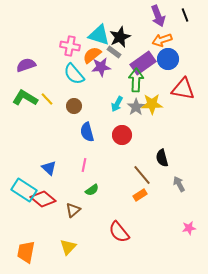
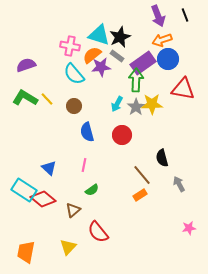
gray rectangle: moved 3 px right, 4 px down
red semicircle: moved 21 px left
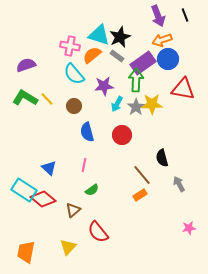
purple star: moved 3 px right, 19 px down
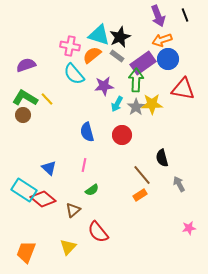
brown circle: moved 51 px left, 9 px down
orange trapezoid: rotated 10 degrees clockwise
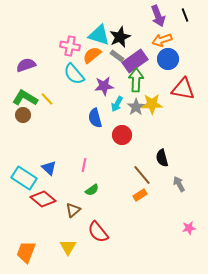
purple rectangle: moved 8 px left, 2 px up
blue semicircle: moved 8 px right, 14 px up
cyan rectangle: moved 12 px up
yellow triangle: rotated 12 degrees counterclockwise
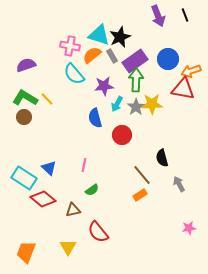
orange arrow: moved 29 px right, 31 px down
gray rectangle: moved 5 px left; rotated 24 degrees clockwise
brown circle: moved 1 px right, 2 px down
brown triangle: rotated 28 degrees clockwise
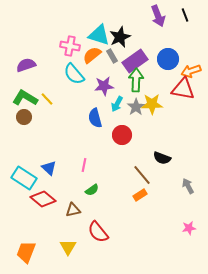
black semicircle: rotated 54 degrees counterclockwise
gray arrow: moved 9 px right, 2 px down
